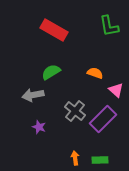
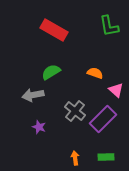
green rectangle: moved 6 px right, 3 px up
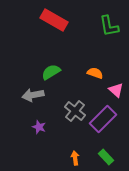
red rectangle: moved 10 px up
green rectangle: rotated 49 degrees clockwise
